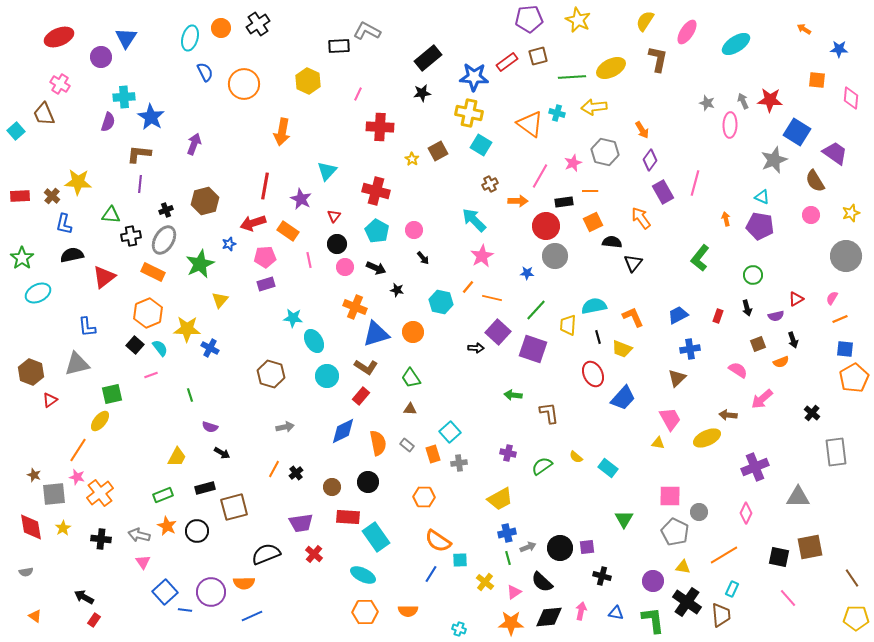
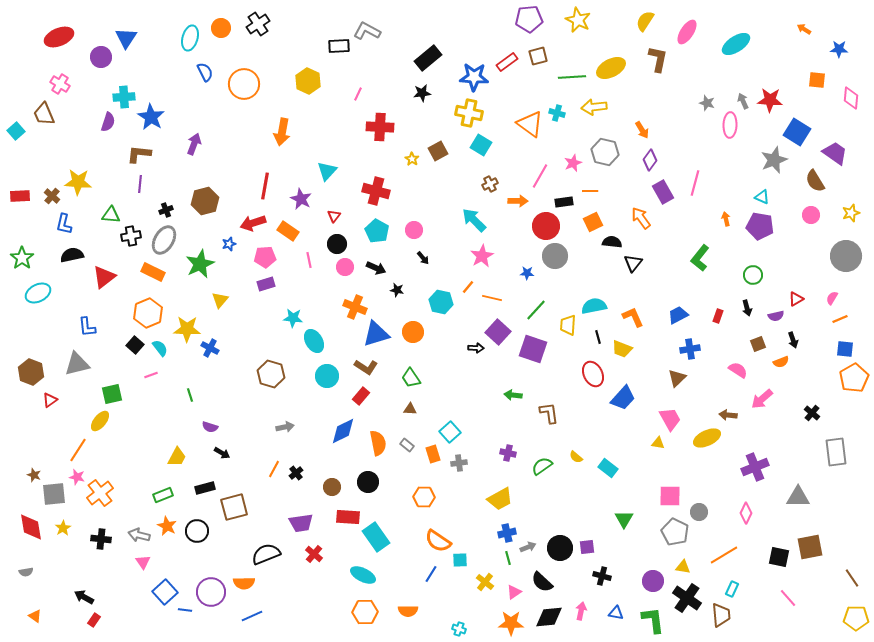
black cross at (687, 602): moved 4 px up
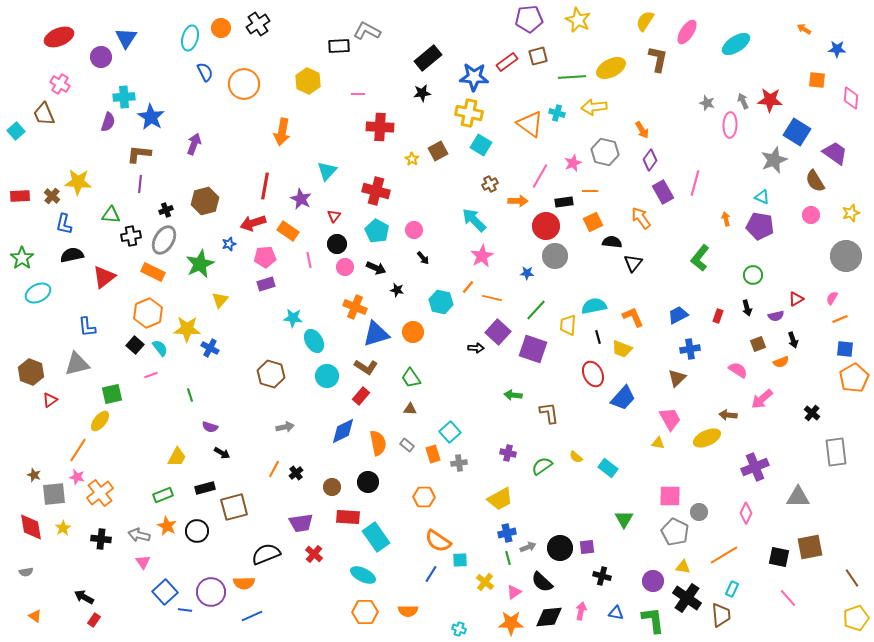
blue star at (839, 49): moved 2 px left
pink line at (358, 94): rotated 64 degrees clockwise
yellow pentagon at (856, 618): rotated 20 degrees counterclockwise
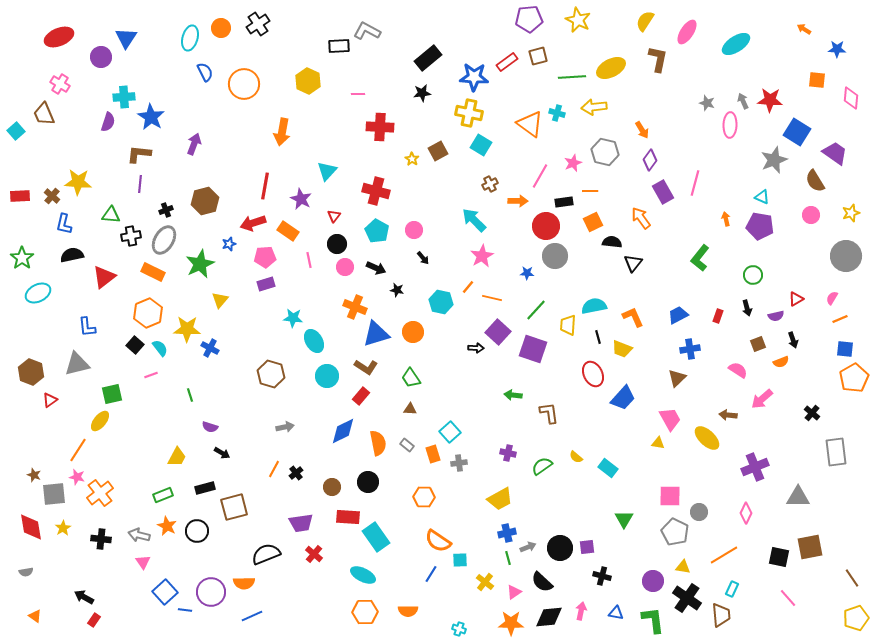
yellow ellipse at (707, 438): rotated 68 degrees clockwise
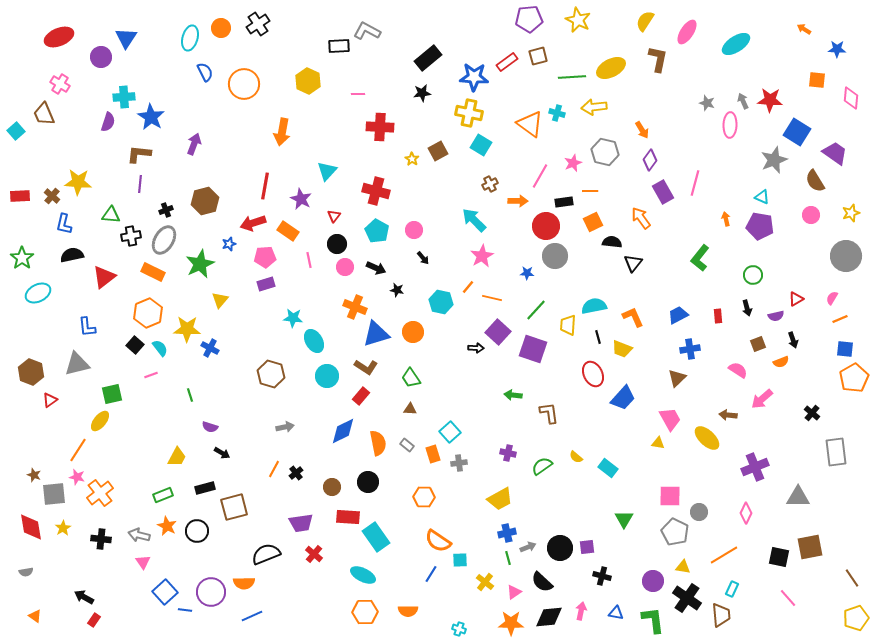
red rectangle at (718, 316): rotated 24 degrees counterclockwise
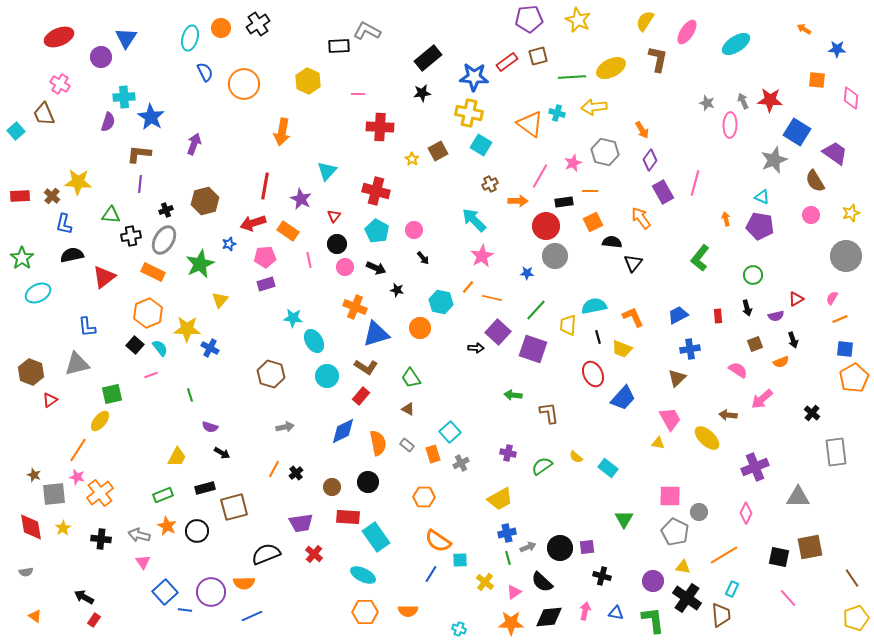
orange circle at (413, 332): moved 7 px right, 4 px up
brown square at (758, 344): moved 3 px left
brown triangle at (410, 409): moved 2 px left; rotated 24 degrees clockwise
gray cross at (459, 463): moved 2 px right; rotated 21 degrees counterclockwise
pink arrow at (581, 611): moved 4 px right
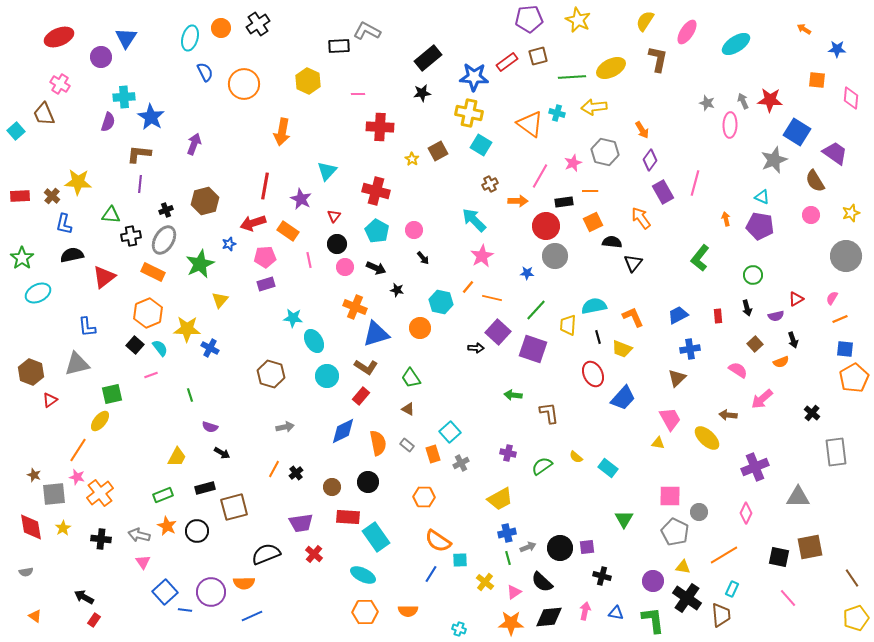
brown square at (755, 344): rotated 21 degrees counterclockwise
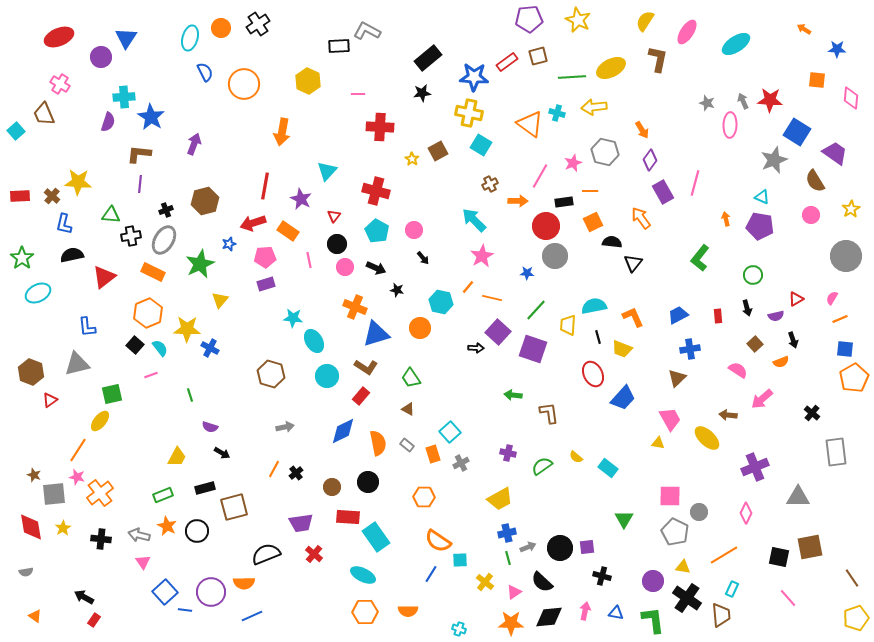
yellow star at (851, 213): moved 4 px up; rotated 12 degrees counterclockwise
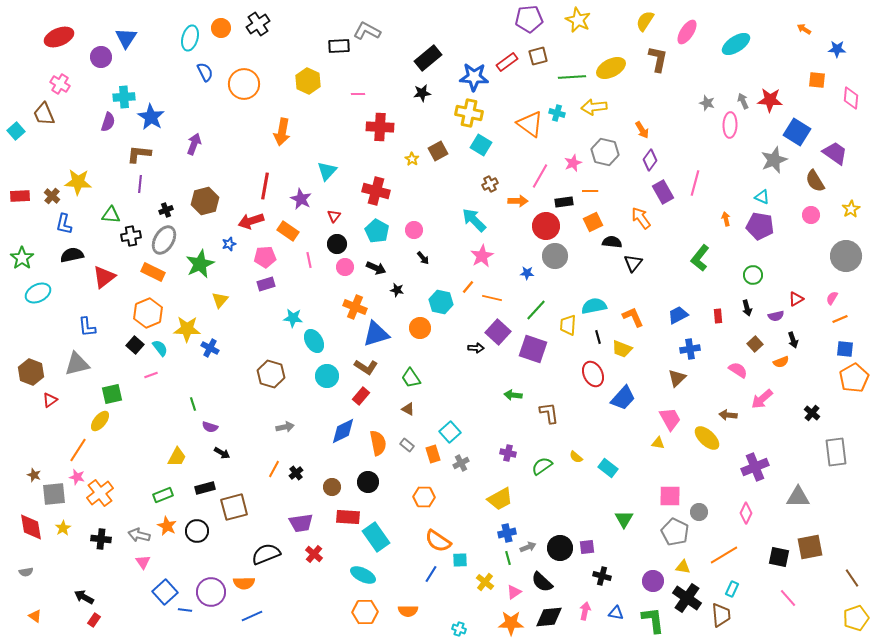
red arrow at (253, 223): moved 2 px left, 2 px up
green line at (190, 395): moved 3 px right, 9 px down
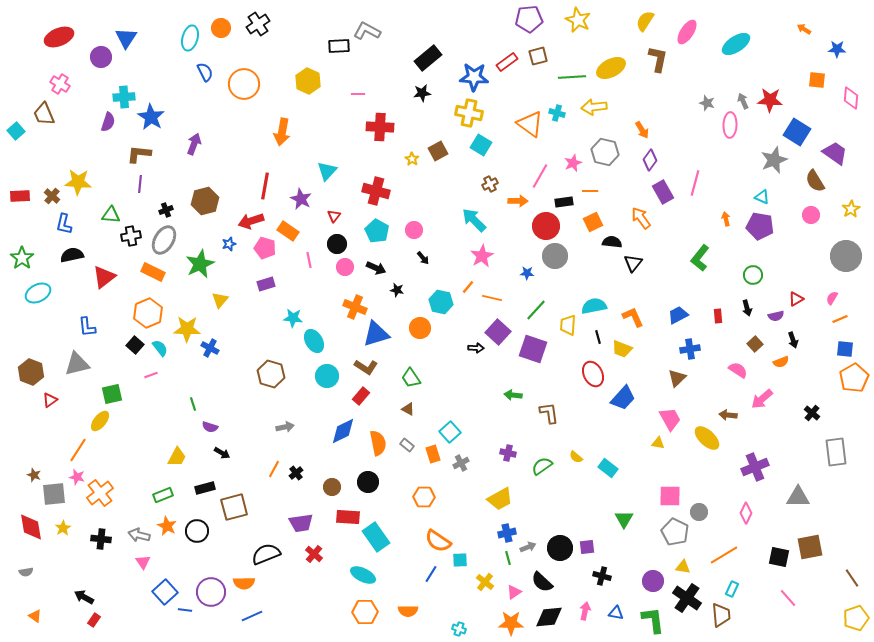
pink pentagon at (265, 257): moved 9 px up; rotated 20 degrees clockwise
